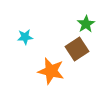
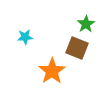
brown square: moved 1 px up; rotated 35 degrees counterclockwise
orange star: moved 1 px right; rotated 24 degrees clockwise
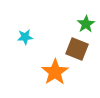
brown square: moved 1 px down
orange star: moved 3 px right, 1 px down
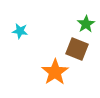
cyan star: moved 5 px left, 6 px up; rotated 14 degrees clockwise
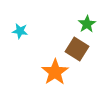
green star: moved 1 px right
brown square: rotated 10 degrees clockwise
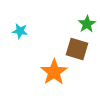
brown square: rotated 15 degrees counterclockwise
orange star: moved 1 px left
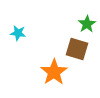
cyan star: moved 2 px left, 2 px down
